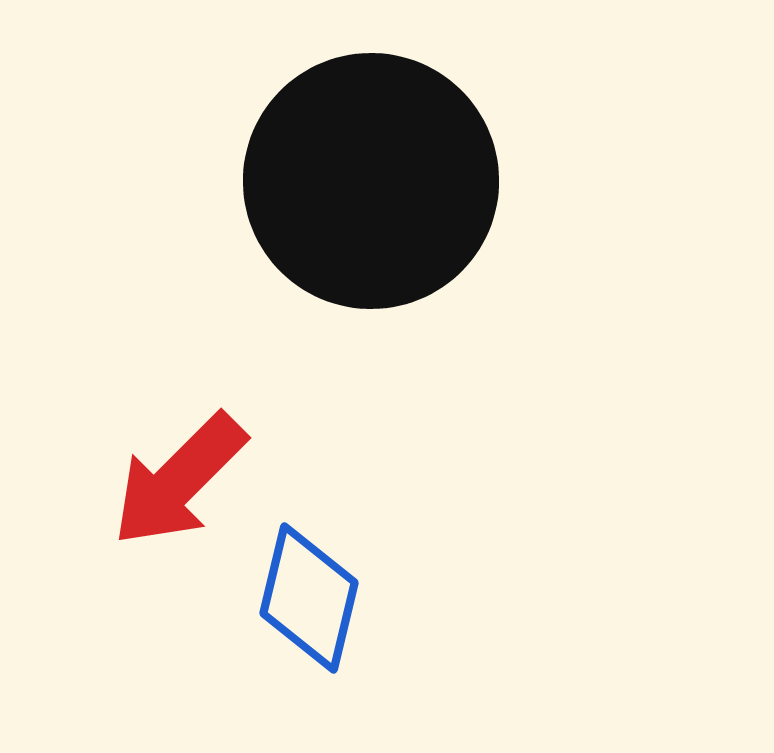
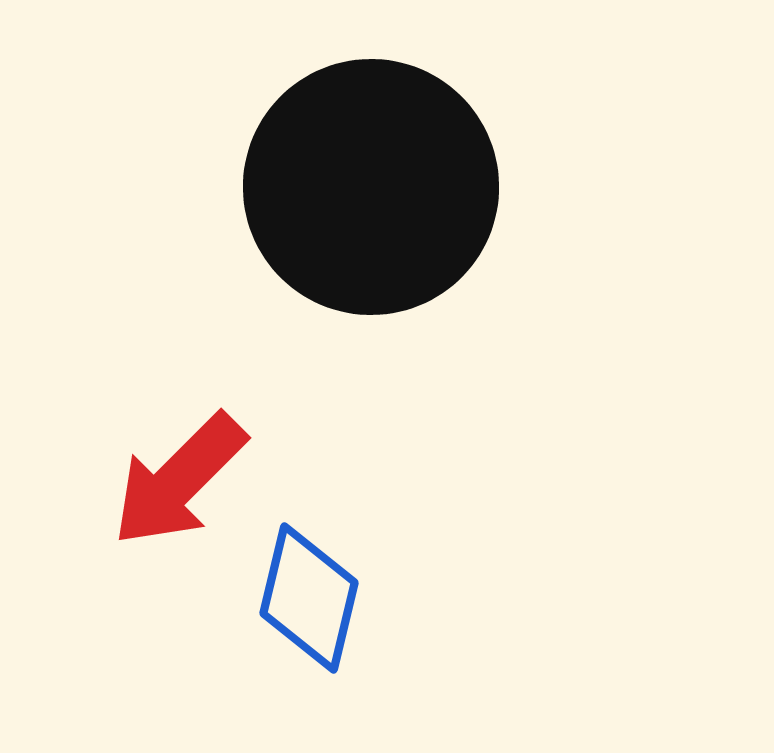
black circle: moved 6 px down
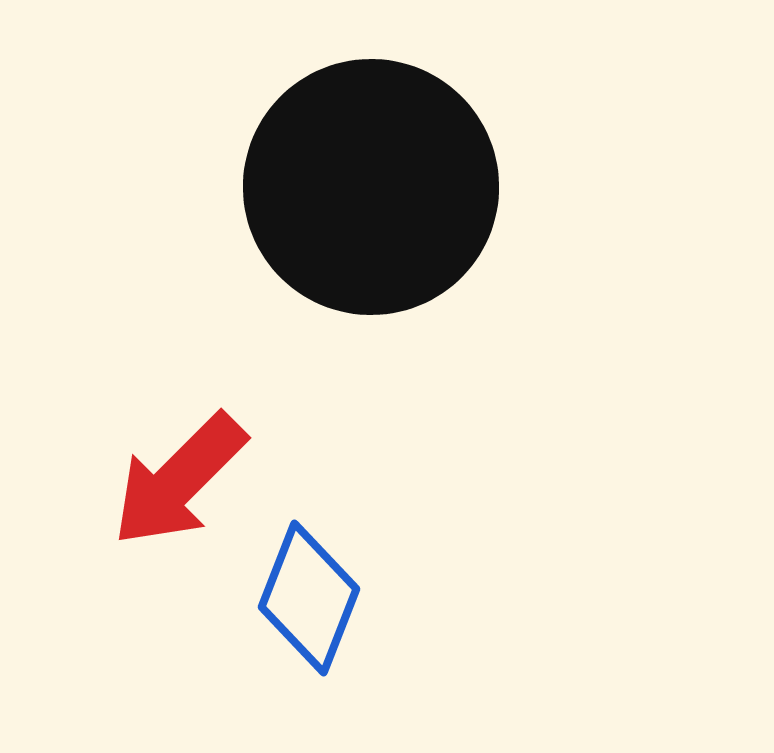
blue diamond: rotated 8 degrees clockwise
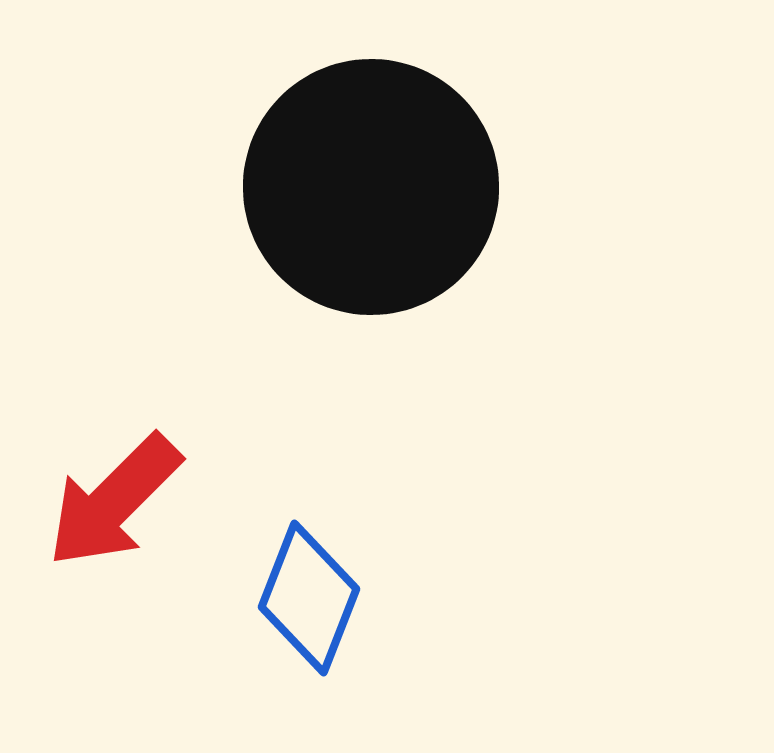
red arrow: moved 65 px left, 21 px down
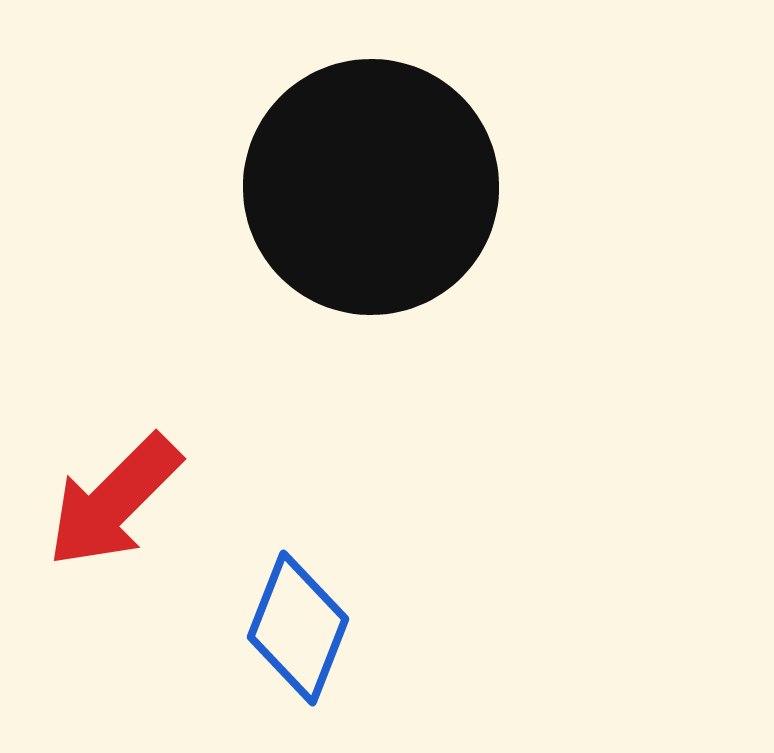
blue diamond: moved 11 px left, 30 px down
